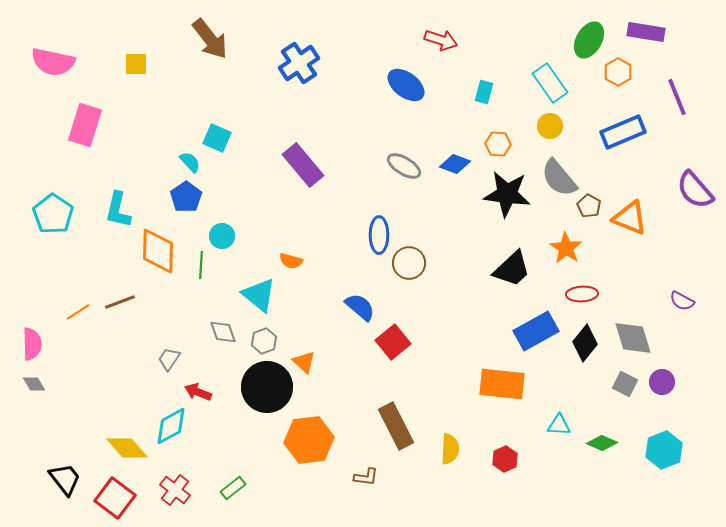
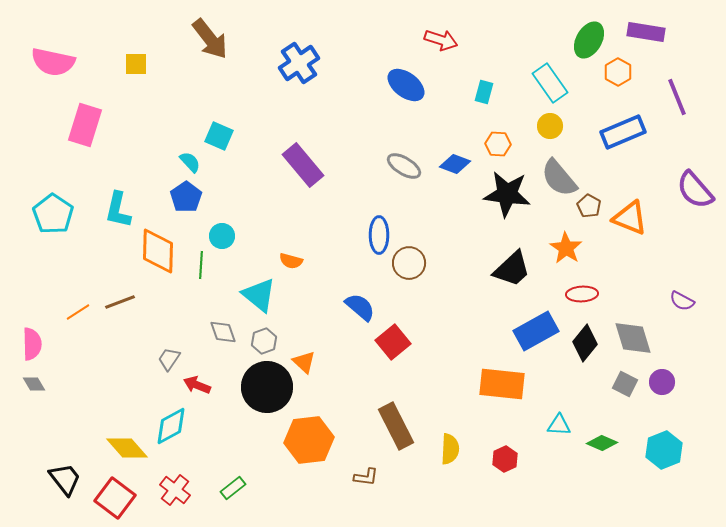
cyan square at (217, 138): moved 2 px right, 2 px up
red arrow at (198, 392): moved 1 px left, 7 px up
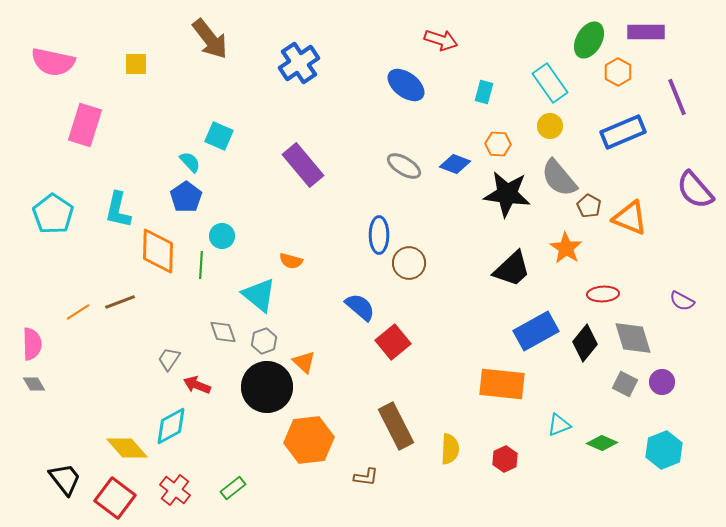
purple rectangle at (646, 32): rotated 9 degrees counterclockwise
red ellipse at (582, 294): moved 21 px right
cyan triangle at (559, 425): rotated 25 degrees counterclockwise
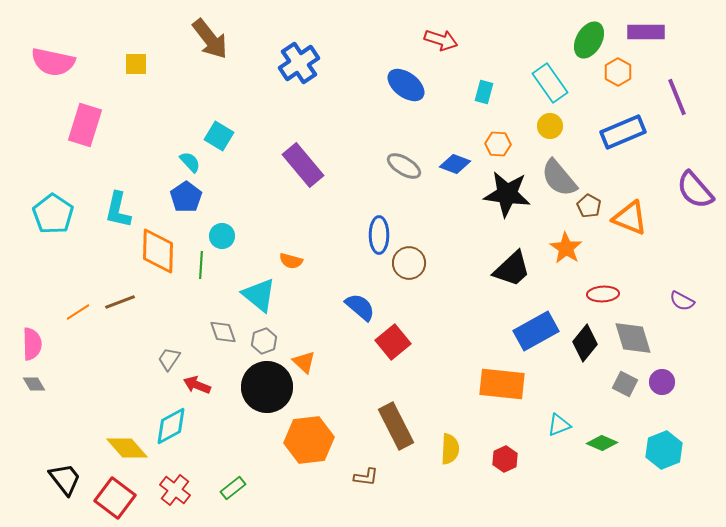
cyan square at (219, 136): rotated 8 degrees clockwise
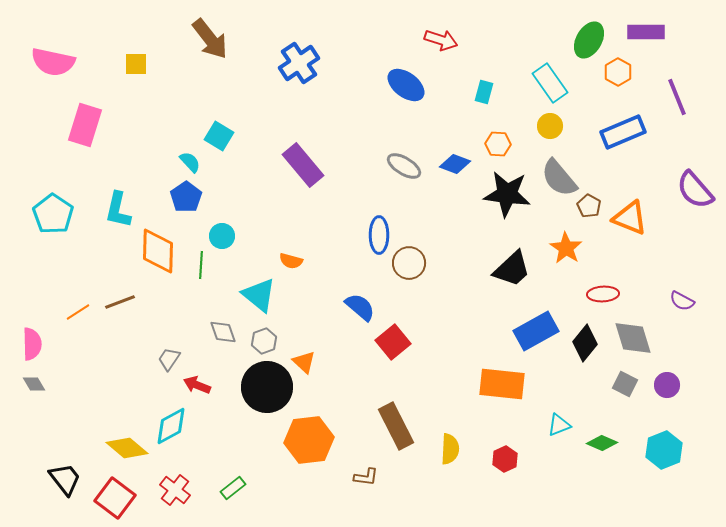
purple circle at (662, 382): moved 5 px right, 3 px down
yellow diamond at (127, 448): rotated 9 degrees counterclockwise
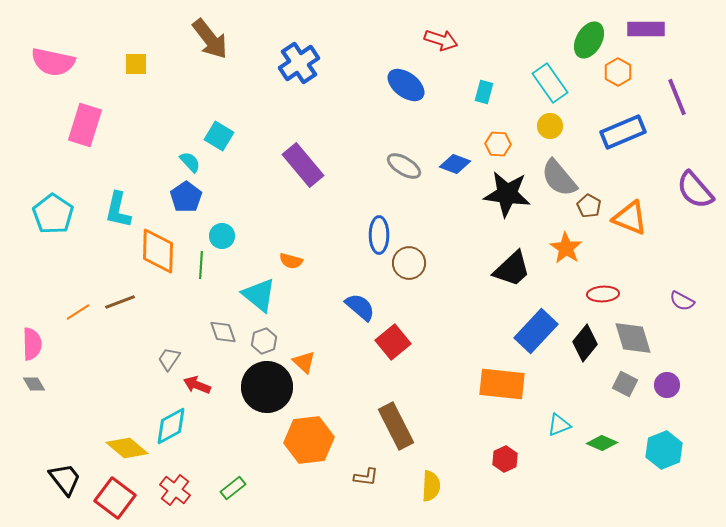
purple rectangle at (646, 32): moved 3 px up
blue rectangle at (536, 331): rotated 18 degrees counterclockwise
yellow semicircle at (450, 449): moved 19 px left, 37 px down
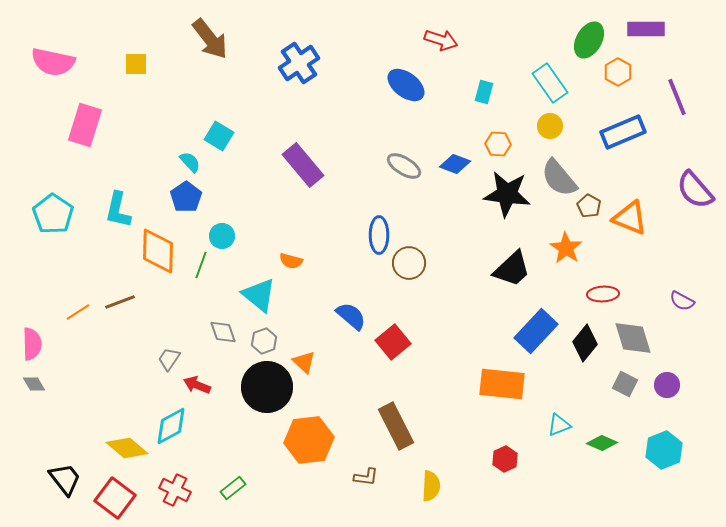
green line at (201, 265): rotated 16 degrees clockwise
blue semicircle at (360, 307): moved 9 px left, 9 px down
red cross at (175, 490): rotated 12 degrees counterclockwise
